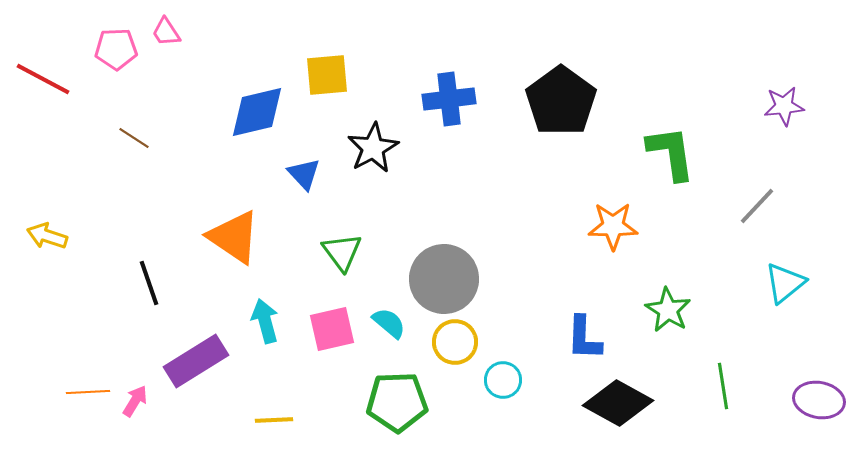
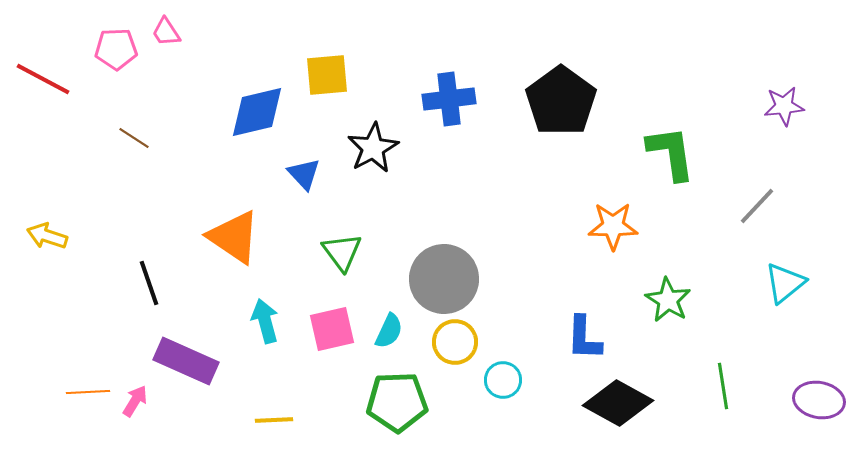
green star: moved 10 px up
cyan semicircle: moved 8 px down; rotated 75 degrees clockwise
purple rectangle: moved 10 px left; rotated 56 degrees clockwise
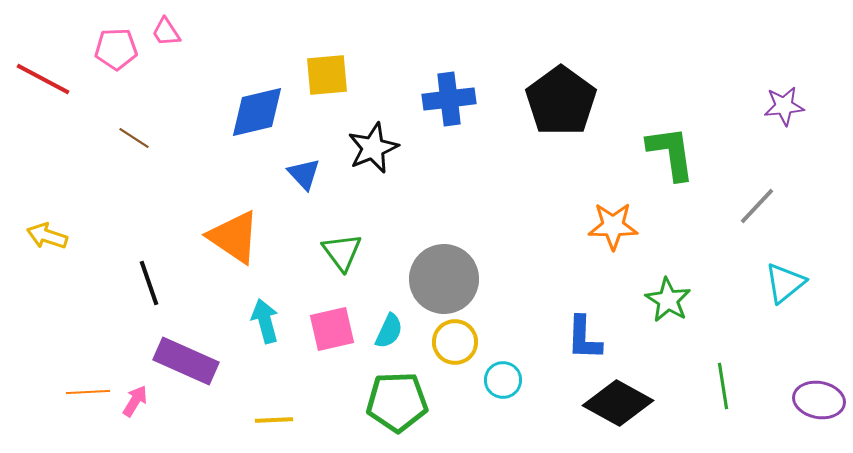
black star: rotated 6 degrees clockwise
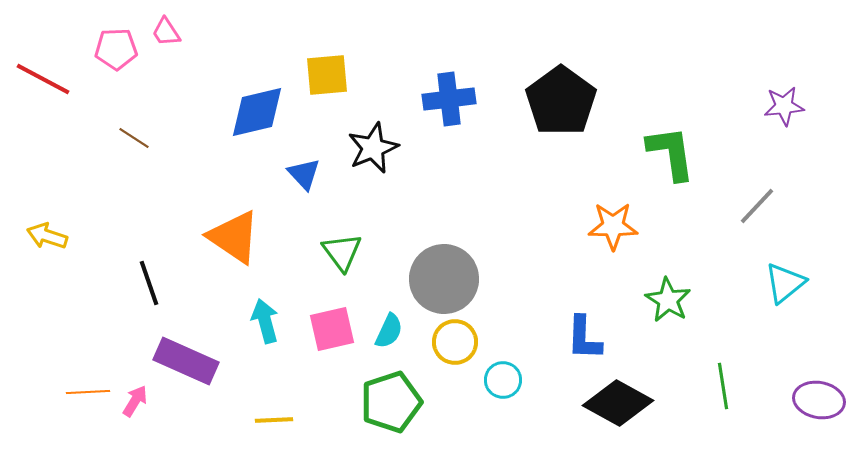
green pentagon: moved 6 px left; rotated 16 degrees counterclockwise
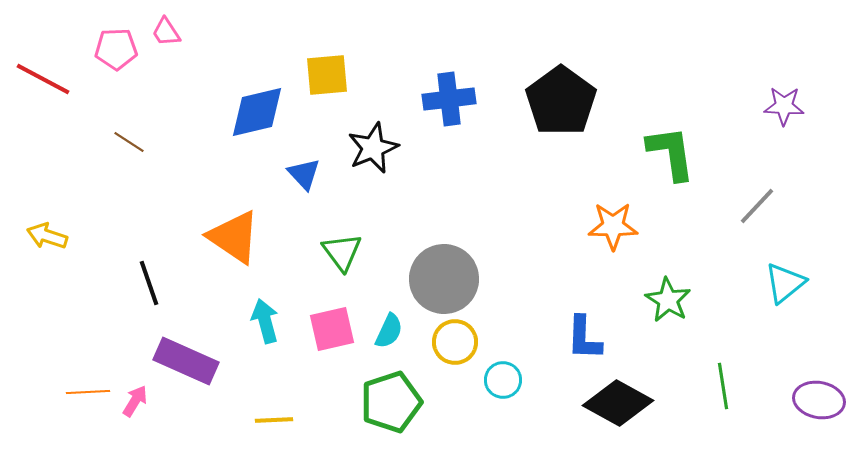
purple star: rotated 9 degrees clockwise
brown line: moved 5 px left, 4 px down
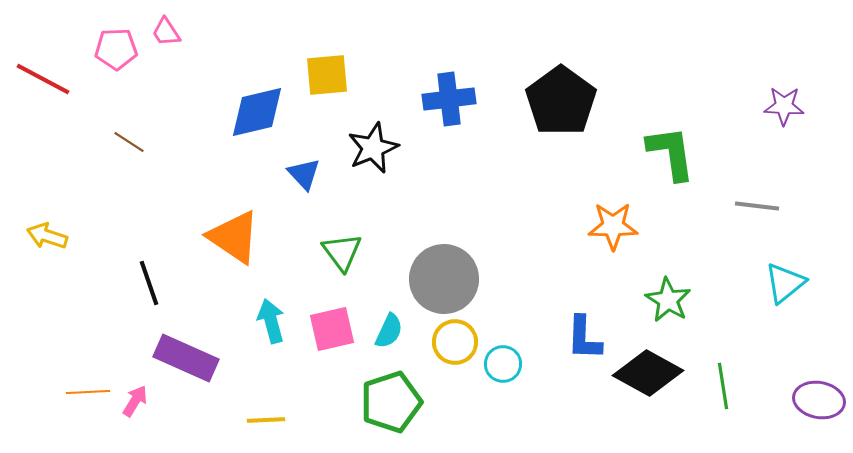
gray line: rotated 54 degrees clockwise
cyan arrow: moved 6 px right
purple rectangle: moved 3 px up
cyan circle: moved 16 px up
black diamond: moved 30 px right, 30 px up
yellow line: moved 8 px left
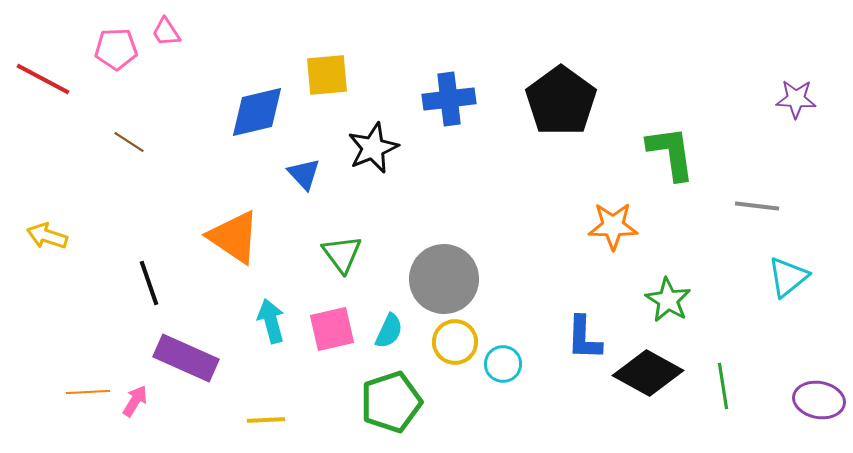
purple star: moved 12 px right, 7 px up
green triangle: moved 2 px down
cyan triangle: moved 3 px right, 6 px up
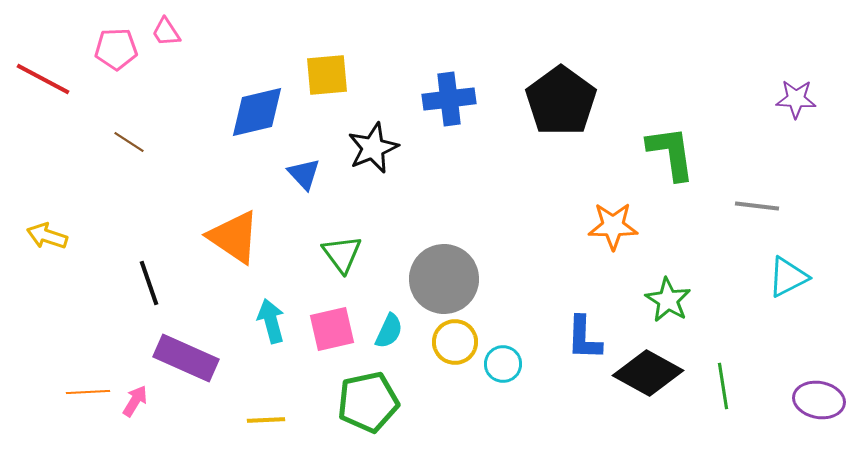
cyan triangle: rotated 12 degrees clockwise
green pentagon: moved 23 px left; rotated 6 degrees clockwise
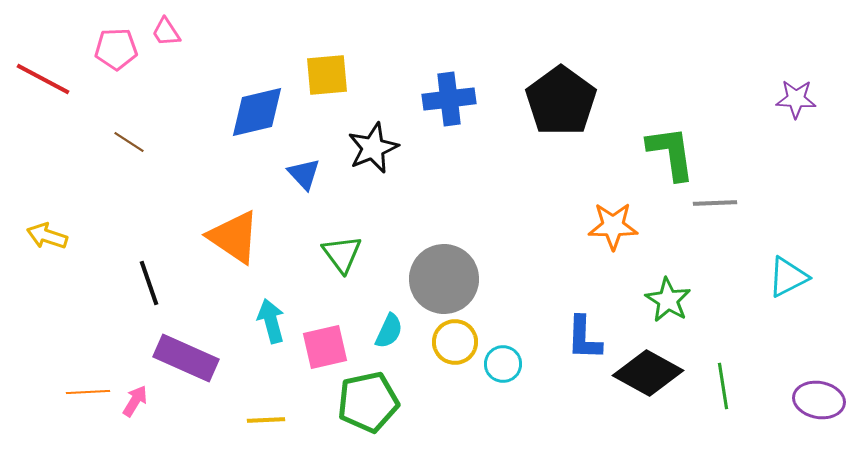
gray line: moved 42 px left, 3 px up; rotated 9 degrees counterclockwise
pink square: moved 7 px left, 18 px down
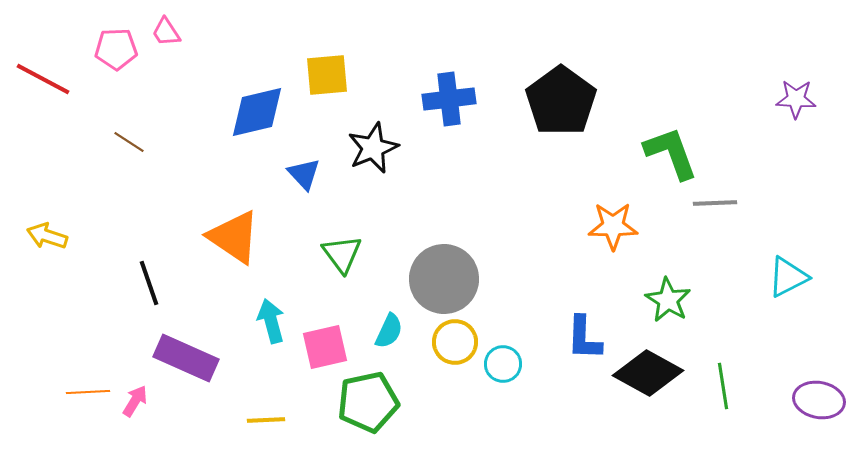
green L-shape: rotated 12 degrees counterclockwise
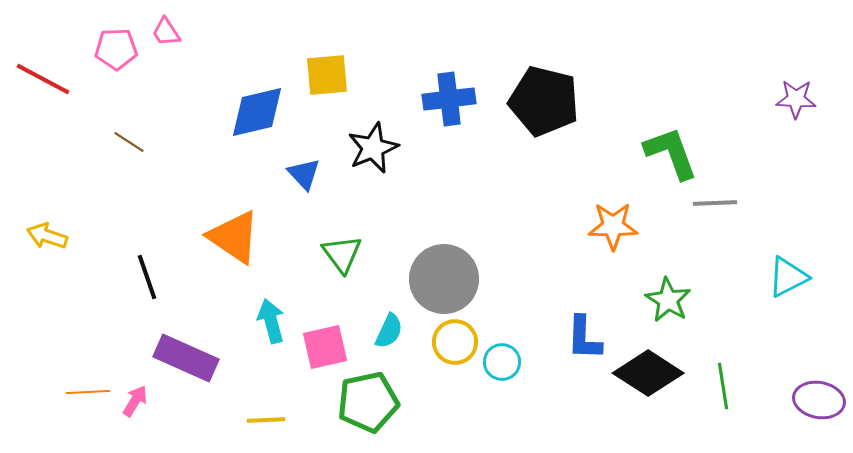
black pentagon: moved 17 px left; rotated 22 degrees counterclockwise
black line: moved 2 px left, 6 px up
cyan circle: moved 1 px left, 2 px up
black diamond: rotated 4 degrees clockwise
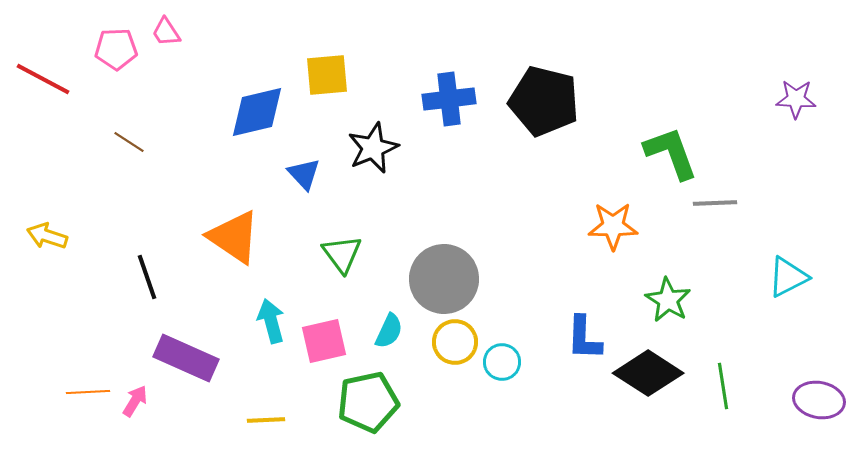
pink square: moved 1 px left, 6 px up
